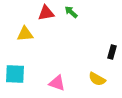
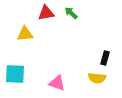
green arrow: moved 1 px down
black rectangle: moved 7 px left, 6 px down
yellow semicircle: moved 1 px up; rotated 24 degrees counterclockwise
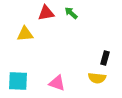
cyan square: moved 3 px right, 7 px down
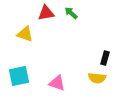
yellow triangle: rotated 24 degrees clockwise
cyan square: moved 1 px right, 5 px up; rotated 15 degrees counterclockwise
